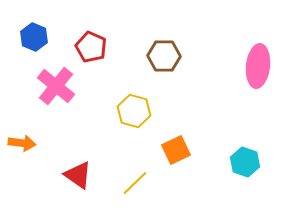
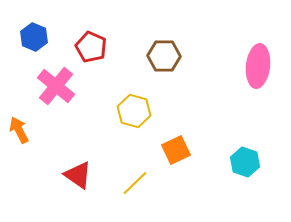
orange arrow: moved 3 px left, 13 px up; rotated 124 degrees counterclockwise
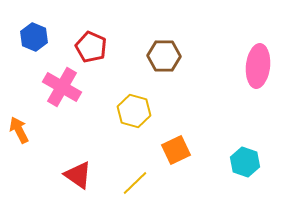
pink cross: moved 6 px right, 1 px down; rotated 9 degrees counterclockwise
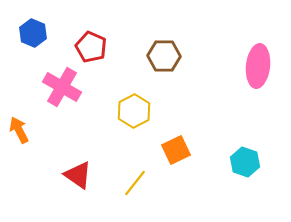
blue hexagon: moved 1 px left, 4 px up
yellow hexagon: rotated 16 degrees clockwise
yellow line: rotated 8 degrees counterclockwise
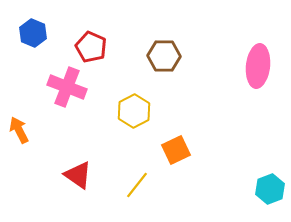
pink cross: moved 5 px right; rotated 9 degrees counterclockwise
cyan hexagon: moved 25 px right, 27 px down; rotated 20 degrees clockwise
yellow line: moved 2 px right, 2 px down
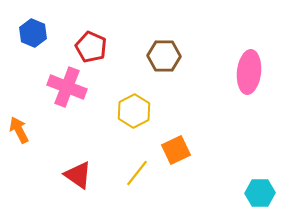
pink ellipse: moved 9 px left, 6 px down
yellow line: moved 12 px up
cyan hexagon: moved 10 px left, 4 px down; rotated 20 degrees clockwise
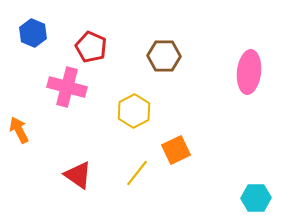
pink cross: rotated 6 degrees counterclockwise
cyan hexagon: moved 4 px left, 5 px down
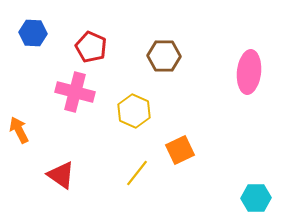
blue hexagon: rotated 20 degrees counterclockwise
pink cross: moved 8 px right, 5 px down
yellow hexagon: rotated 8 degrees counterclockwise
orange square: moved 4 px right
red triangle: moved 17 px left
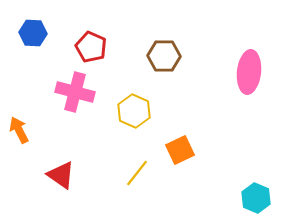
cyan hexagon: rotated 24 degrees clockwise
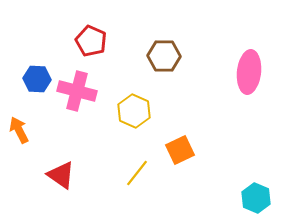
blue hexagon: moved 4 px right, 46 px down
red pentagon: moved 6 px up
pink cross: moved 2 px right, 1 px up
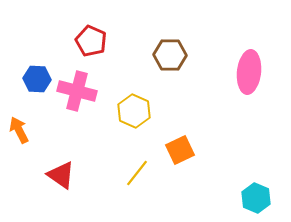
brown hexagon: moved 6 px right, 1 px up
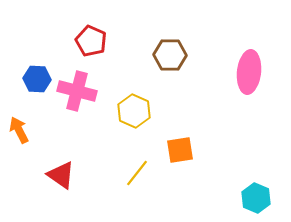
orange square: rotated 16 degrees clockwise
